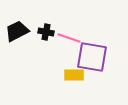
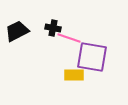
black cross: moved 7 px right, 4 px up
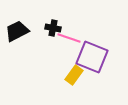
purple square: rotated 12 degrees clockwise
yellow rectangle: rotated 54 degrees counterclockwise
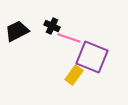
black cross: moved 1 px left, 2 px up; rotated 14 degrees clockwise
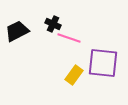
black cross: moved 1 px right, 2 px up
purple square: moved 11 px right, 6 px down; rotated 16 degrees counterclockwise
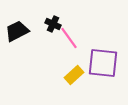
pink line: rotated 35 degrees clockwise
yellow rectangle: rotated 12 degrees clockwise
